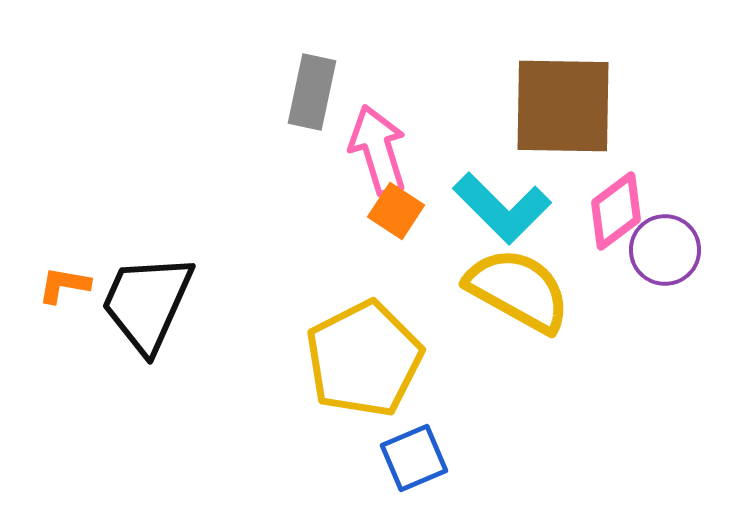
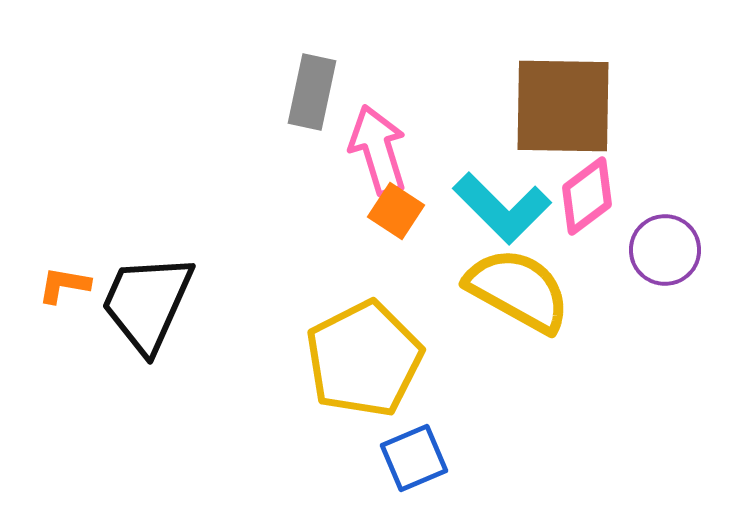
pink diamond: moved 29 px left, 15 px up
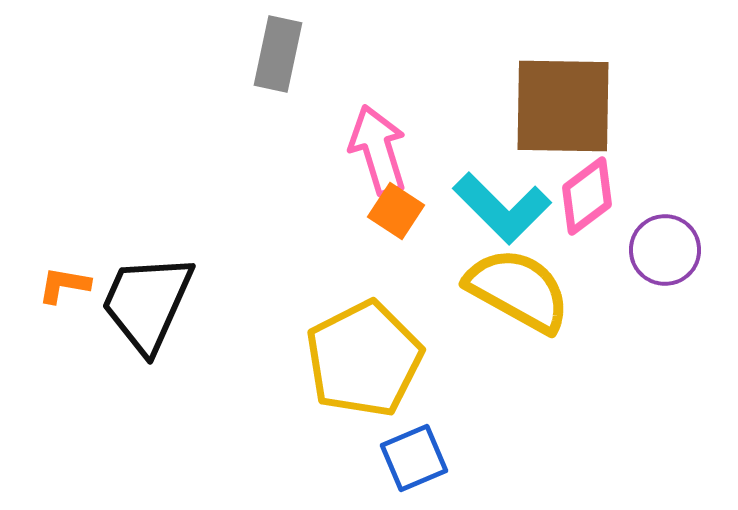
gray rectangle: moved 34 px left, 38 px up
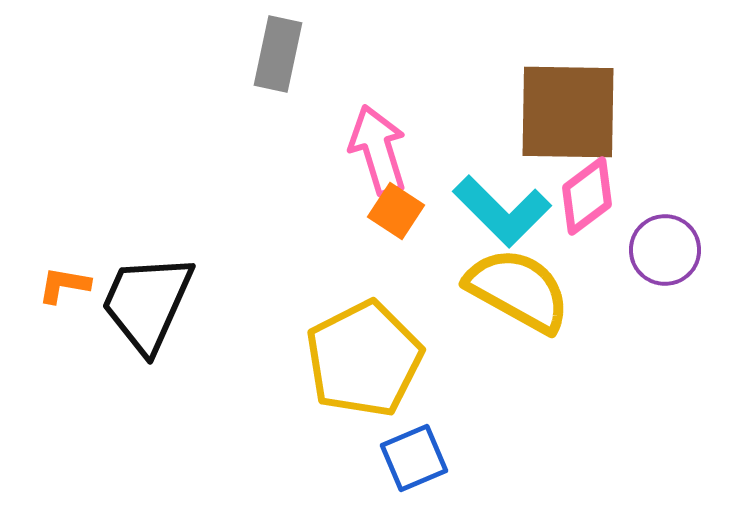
brown square: moved 5 px right, 6 px down
cyan L-shape: moved 3 px down
